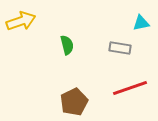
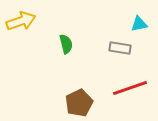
cyan triangle: moved 2 px left, 1 px down
green semicircle: moved 1 px left, 1 px up
brown pentagon: moved 5 px right, 1 px down
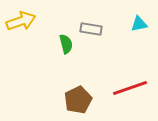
gray rectangle: moved 29 px left, 19 px up
brown pentagon: moved 1 px left, 3 px up
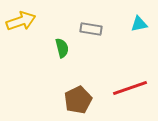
green semicircle: moved 4 px left, 4 px down
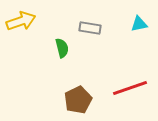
gray rectangle: moved 1 px left, 1 px up
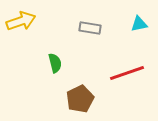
green semicircle: moved 7 px left, 15 px down
red line: moved 3 px left, 15 px up
brown pentagon: moved 2 px right, 1 px up
